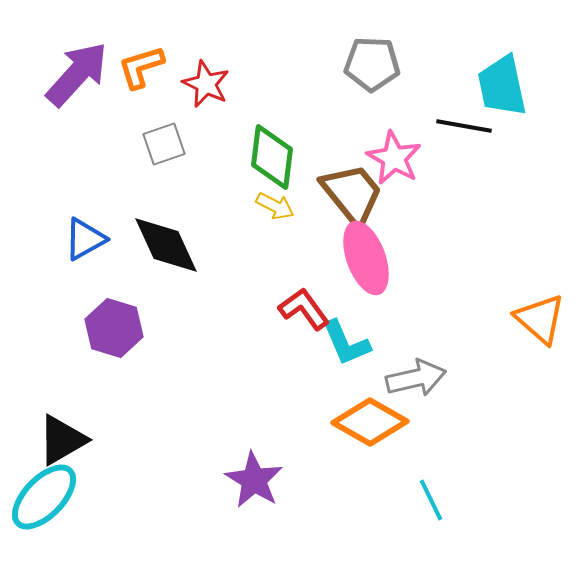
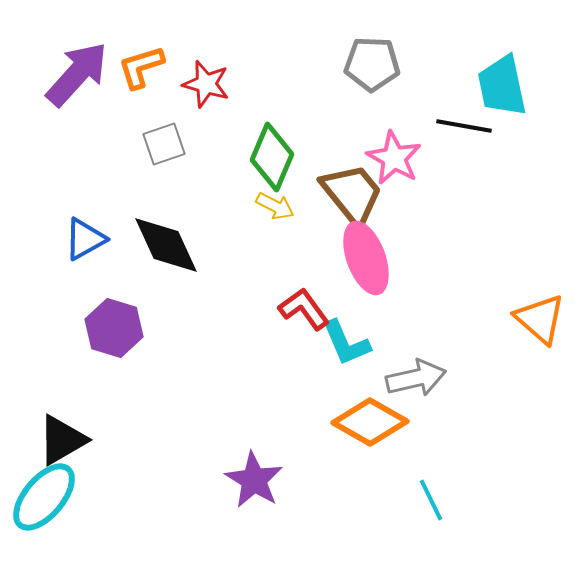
red star: rotated 9 degrees counterclockwise
green diamond: rotated 16 degrees clockwise
cyan ellipse: rotated 4 degrees counterclockwise
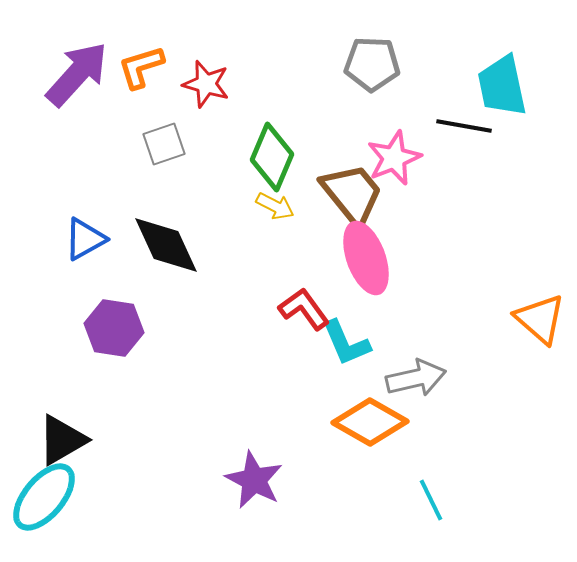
pink star: rotated 20 degrees clockwise
purple hexagon: rotated 8 degrees counterclockwise
purple star: rotated 4 degrees counterclockwise
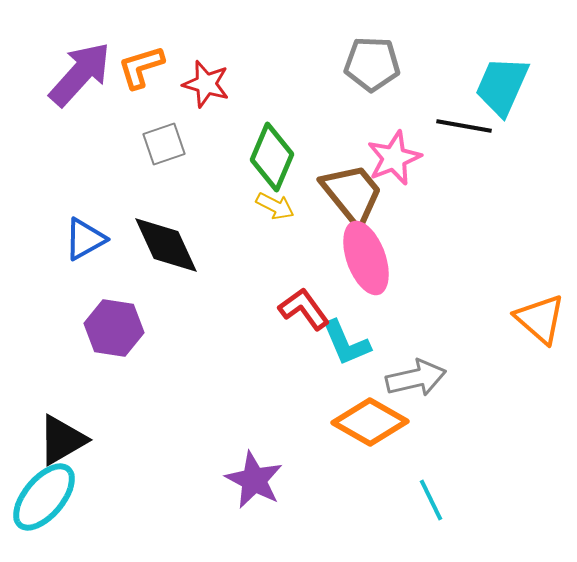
purple arrow: moved 3 px right
cyan trapezoid: rotated 36 degrees clockwise
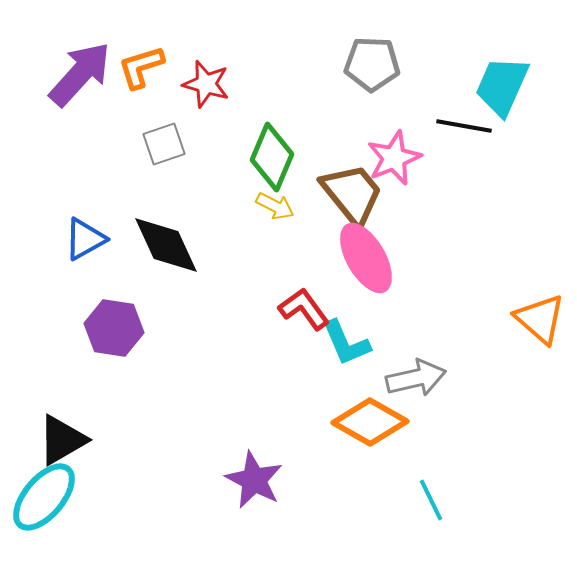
pink ellipse: rotated 10 degrees counterclockwise
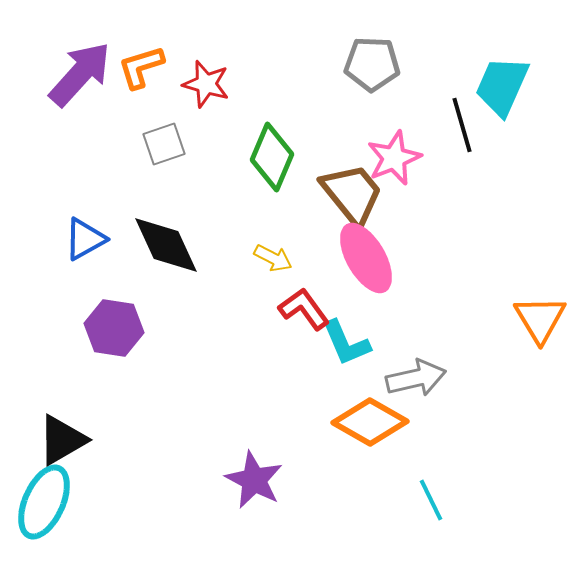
black line: moved 2 px left, 1 px up; rotated 64 degrees clockwise
yellow arrow: moved 2 px left, 52 px down
orange triangle: rotated 18 degrees clockwise
cyan ellipse: moved 5 px down; rotated 16 degrees counterclockwise
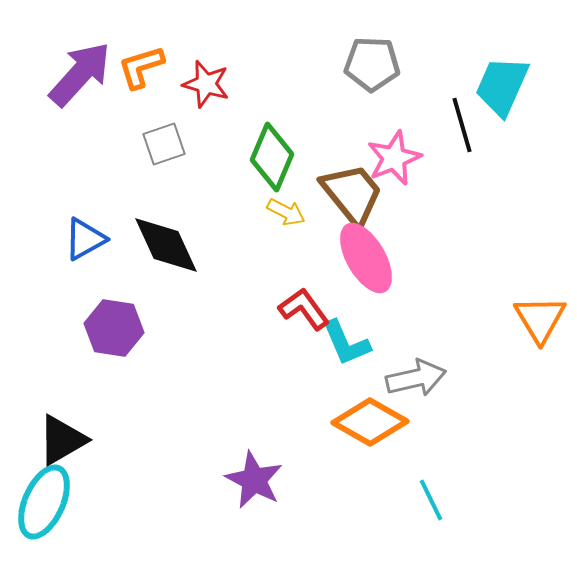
yellow arrow: moved 13 px right, 46 px up
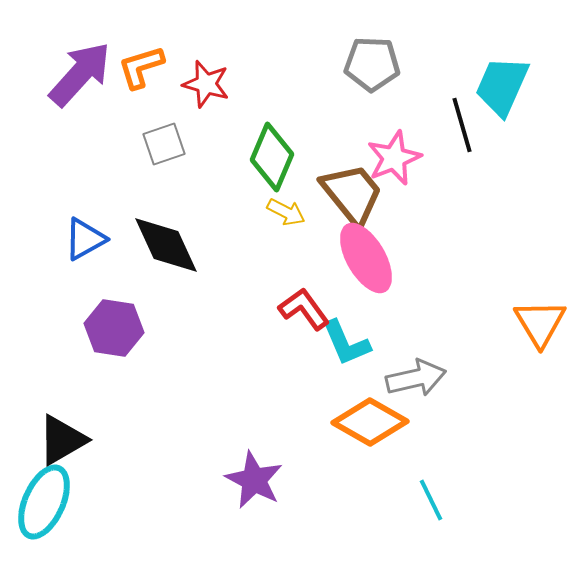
orange triangle: moved 4 px down
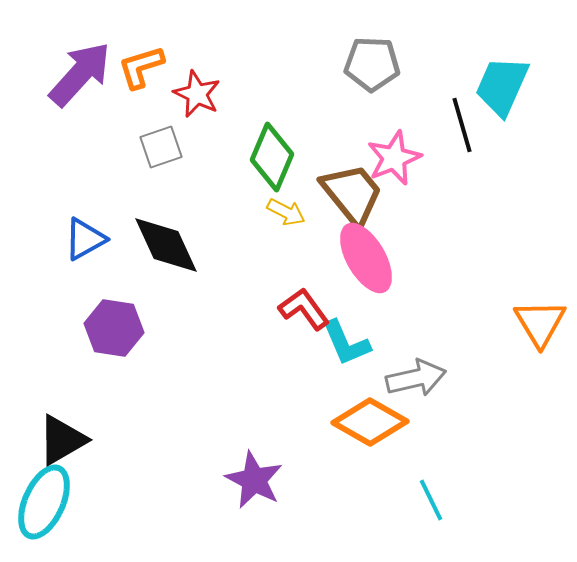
red star: moved 9 px left, 10 px down; rotated 9 degrees clockwise
gray square: moved 3 px left, 3 px down
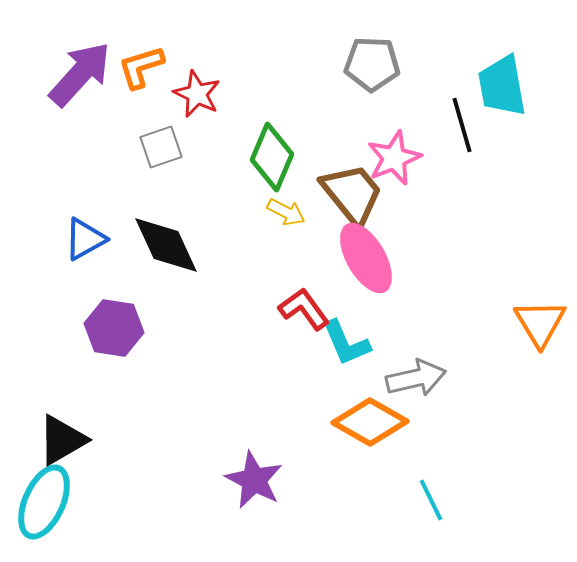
cyan trapezoid: rotated 34 degrees counterclockwise
